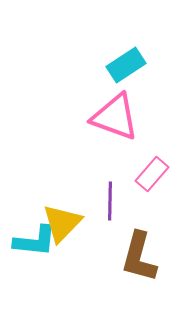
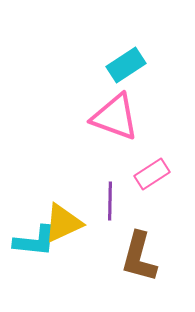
pink rectangle: rotated 16 degrees clockwise
yellow triangle: moved 1 px right; rotated 21 degrees clockwise
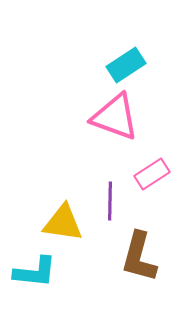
yellow triangle: rotated 33 degrees clockwise
cyan L-shape: moved 31 px down
